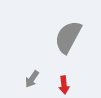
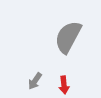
gray arrow: moved 3 px right, 2 px down
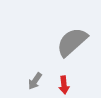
gray semicircle: moved 4 px right, 5 px down; rotated 20 degrees clockwise
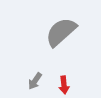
gray semicircle: moved 11 px left, 10 px up
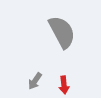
gray semicircle: moved 1 px right; rotated 104 degrees clockwise
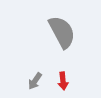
red arrow: moved 1 px left, 4 px up
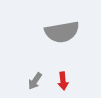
gray semicircle: rotated 108 degrees clockwise
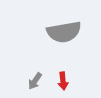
gray semicircle: moved 2 px right
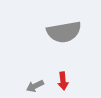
gray arrow: moved 5 px down; rotated 30 degrees clockwise
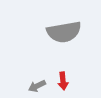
gray arrow: moved 2 px right
